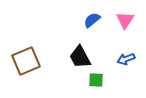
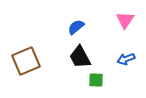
blue semicircle: moved 16 px left, 7 px down
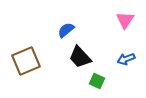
blue semicircle: moved 10 px left, 3 px down
black trapezoid: rotated 15 degrees counterclockwise
green square: moved 1 px right, 1 px down; rotated 21 degrees clockwise
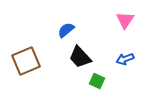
blue arrow: moved 1 px left
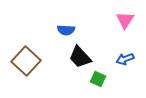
blue semicircle: rotated 138 degrees counterclockwise
brown square: rotated 24 degrees counterclockwise
green square: moved 1 px right, 2 px up
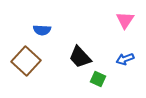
blue semicircle: moved 24 px left
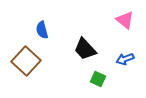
pink triangle: rotated 24 degrees counterclockwise
blue semicircle: rotated 72 degrees clockwise
black trapezoid: moved 5 px right, 8 px up
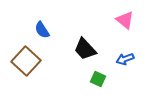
blue semicircle: rotated 18 degrees counterclockwise
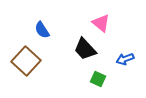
pink triangle: moved 24 px left, 3 px down
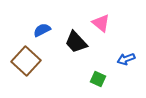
blue semicircle: rotated 96 degrees clockwise
black trapezoid: moved 9 px left, 7 px up
blue arrow: moved 1 px right
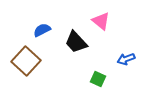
pink triangle: moved 2 px up
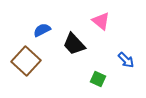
black trapezoid: moved 2 px left, 2 px down
blue arrow: moved 1 px down; rotated 114 degrees counterclockwise
